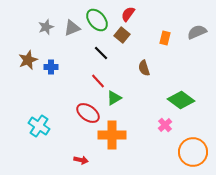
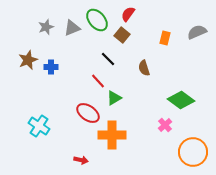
black line: moved 7 px right, 6 px down
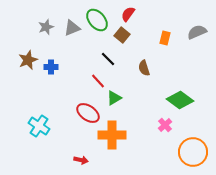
green diamond: moved 1 px left
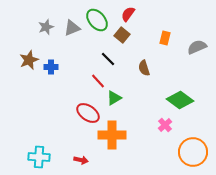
gray semicircle: moved 15 px down
brown star: moved 1 px right
cyan cross: moved 31 px down; rotated 30 degrees counterclockwise
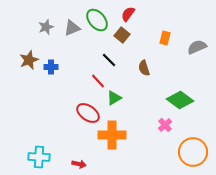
black line: moved 1 px right, 1 px down
red arrow: moved 2 px left, 4 px down
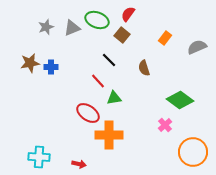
green ellipse: rotated 30 degrees counterclockwise
orange rectangle: rotated 24 degrees clockwise
brown star: moved 1 px right, 3 px down; rotated 12 degrees clockwise
green triangle: rotated 21 degrees clockwise
orange cross: moved 3 px left
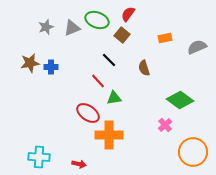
orange rectangle: rotated 40 degrees clockwise
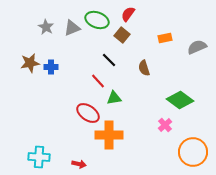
gray star: rotated 21 degrees counterclockwise
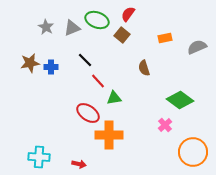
black line: moved 24 px left
